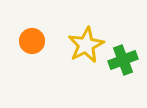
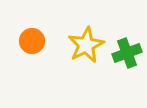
green cross: moved 4 px right, 7 px up
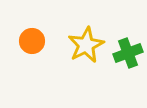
green cross: moved 1 px right
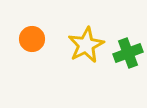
orange circle: moved 2 px up
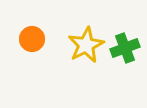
green cross: moved 3 px left, 5 px up
